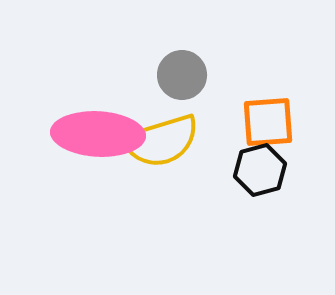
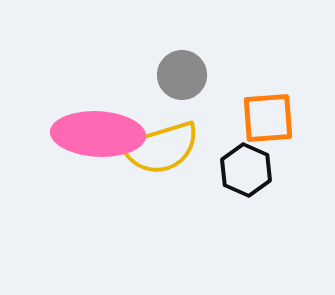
orange square: moved 4 px up
yellow semicircle: moved 7 px down
black hexagon: moved 14 px left; rotated 21 degrees counterclockwise
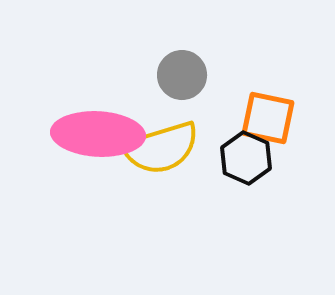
orange square: rotated 16 degrees clockwise
black hexagon: moved 12 px up
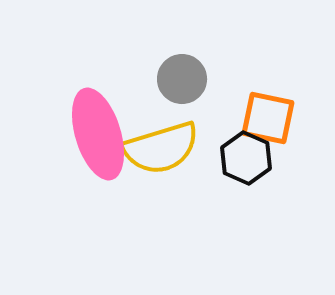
gray circle: moved 4 px down
pink ellipse: rotated 70 degrees clockwise
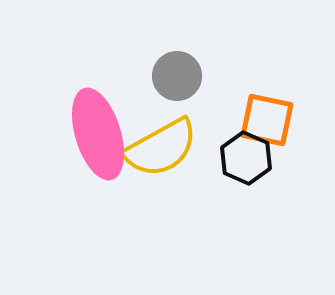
gray circle: moved 5 px left, 3 px up
orange square: moved 1 px left, 2 px down
yellow semicircle: rotated 12 degrees counterclockwise
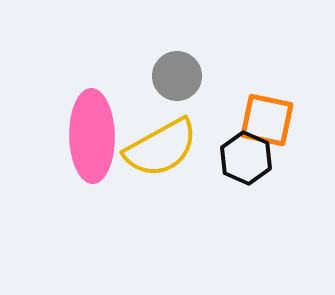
pink ellipse: moved 6 px left, 2 px down; rotated 16 degrees clockwise
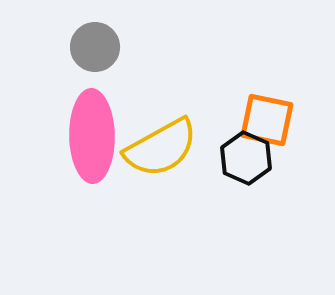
gray circle: moved 82 px left, 29 px up
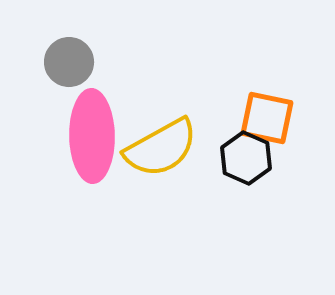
gray circle: moved 26 px left, 15 px down
orange square: moved 2 px up
